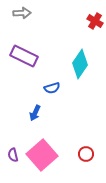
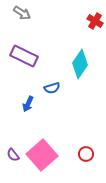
gray arrow: rotated 36 degrees clockwise
blue arrow: moved 7 px left, 9 px up
purple semicircle: rotated 24 degrees counterclockwise
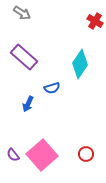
purple rectangle: moved 1 px down; rotated 16 degrees clockwise
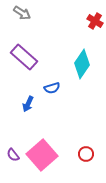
cyan diamond: moved 2 px right
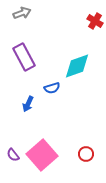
gray arrow: rotated 54 degrees counterclockwise
purple rectangle: rotated 20 degrees clockwise
cyan diamond: moved 5 px left, 2 px down; rotated 36 degrees clockwise
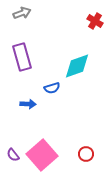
purple rectangle: moved 2 px left; rotated 12 degrees clockwise
blue arrow: rotated 112 degrees counterclockwise
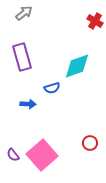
gray arrow: moved 2 px right; rotated 18 degrees counterclockwise
red circle: moved 4 px right, 11 px up
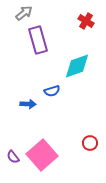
red cross: moved 9 px left
purple rectangle: moved 16 px right, 17 px up
blue semicircle: moved 3 px down
purple semicircle: moved 2 px down
